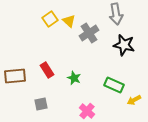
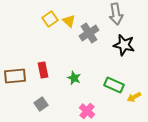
red rectangle: moved 4 px left; rotated 21 degrees clockwise
yellow arrow: moved 3 px up
gray square: rotated 24 degrees counterclockwise
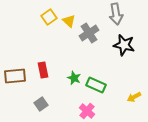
yellow square: moved 1 px left, 2 px up
green rectangle: moved 18 px left
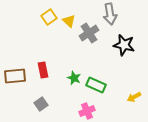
gray arrow: moved 6 px left
pink cross: rotated 28 degrees clockwise
